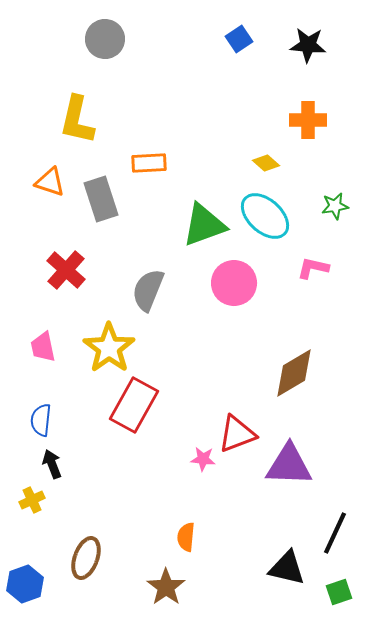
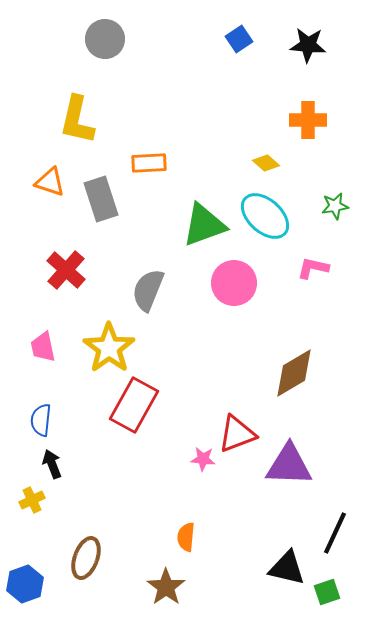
green square: moved 12 px left
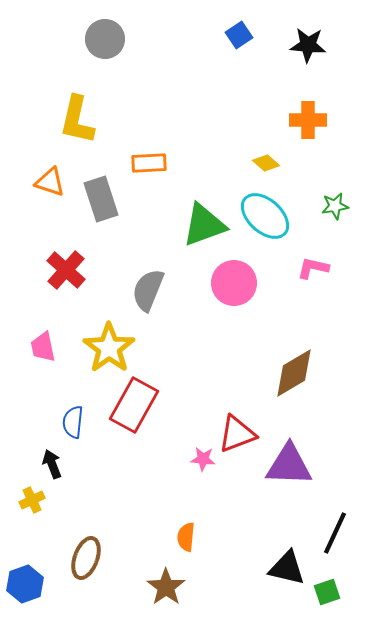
blue square: moved 4 px up
blue semicircle: moved 32 px right, 2 px down
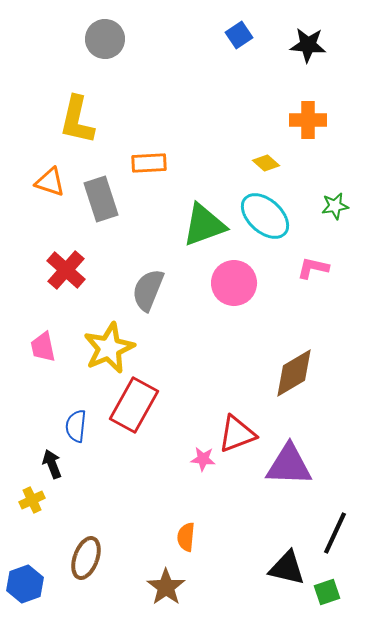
yellow star: rotated 12 degrees clockwise
blue semicircle: moved 3 px right, 4 px down
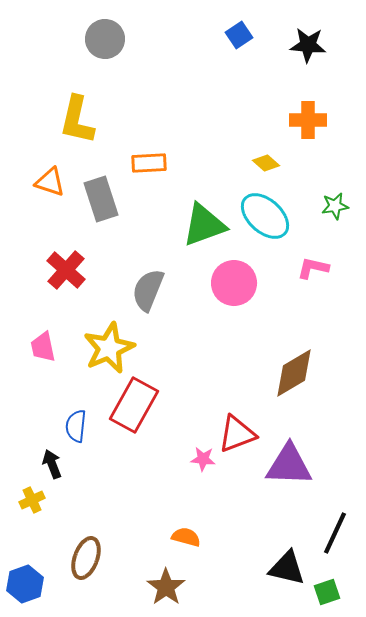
orange semicircle: rotated 100 degrees clockwise
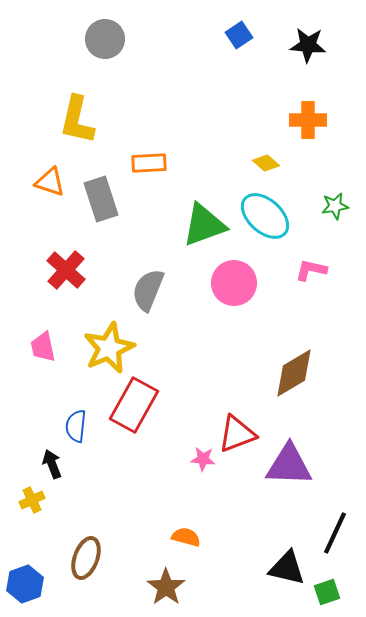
pink L-shape: moved 2 px left, 2 px down
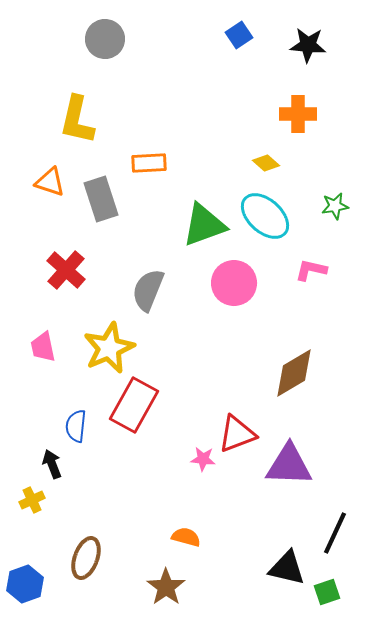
orange cross: moved 10 px left, 6 px up
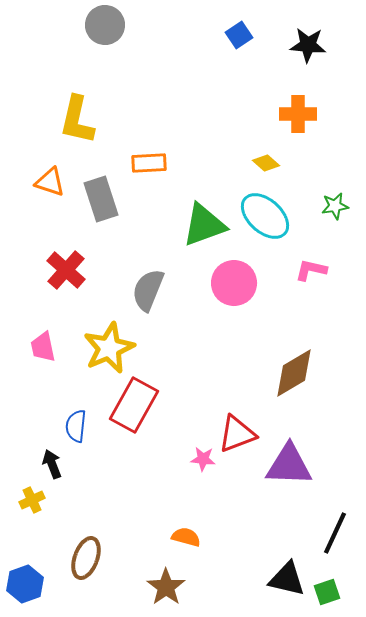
gray circle: moved 14 px up
black triangle: moved 11 px down
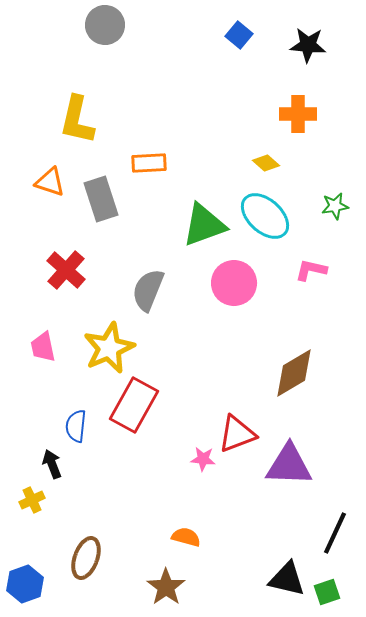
blue square: rotated 16 degrees counterclockwise
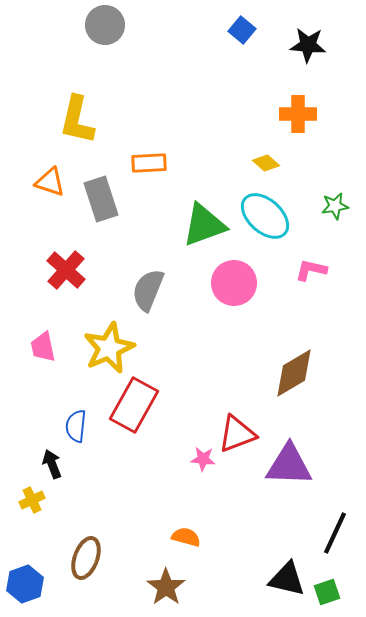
blue square: moved 3 px right, 5 px up
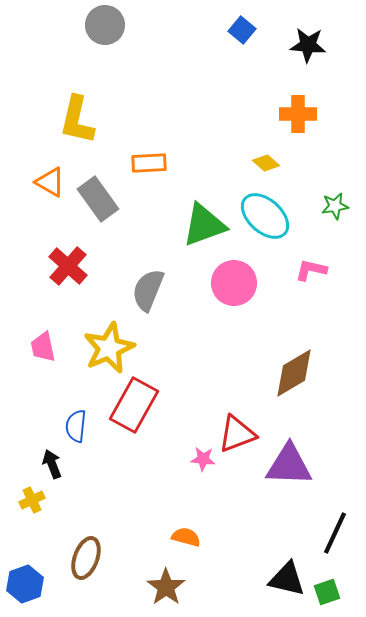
orange triangle: rotated 12 degrees clockwise
gray rectangle: moved 3 px left; rotated 18 degrees counterclockwise
red cross: moved 2 px right, 4 px up
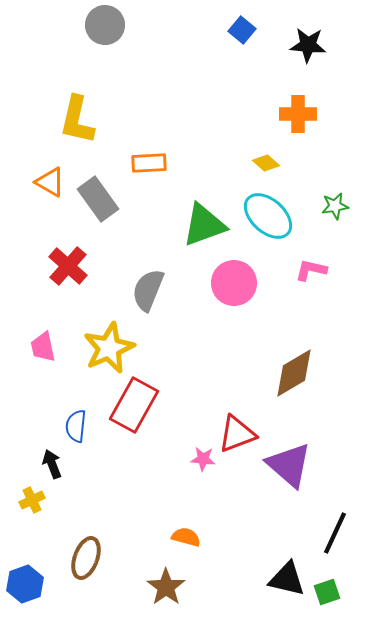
cyan ellipse: moved 3 px right
purple triangle: rotated 39 degrees clockwise
